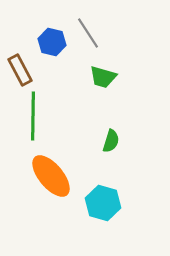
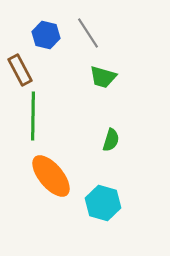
blue hexagon: moved 6 px left, 7 px up
green semicircle: moved 1 px up
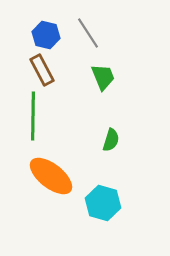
brown rectangle: moved 22 px right
green trapezoid: rotated 128 degrees counterclockwise
orange ellipse: rotated 12 degrees counterclockwise
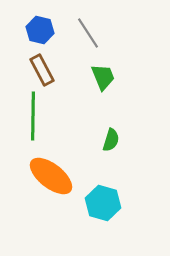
blue hexagon: moved 6 px left, 5 px up
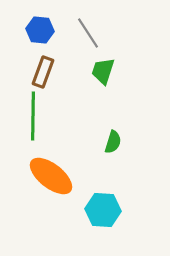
blue hexagon: rotated 8 degrees counterclockwise
brown rectangle: moved 1 px right, 2 px down; rotated 48 degrees clockwise
green trapezoid: moved 6 px up; rotated 140 degrees counterclockwise
green semicircle: moved 2 px right, 2 px down
cyan hexagon: moved 7 px down; rotated 12 degrees counterclockwise
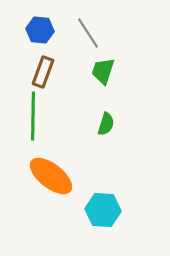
green semicircle: moved 7 px left, 18 px up
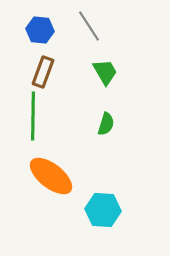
gray line: moved 1 px right, 7 px up
green trapezoid: moved 2 px right, 1 px down; rotated 132 degrees clockwise
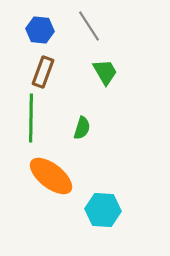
green line: moved 2 px left, 2 px down
green semicircle: moved 24 px left, 4 px down
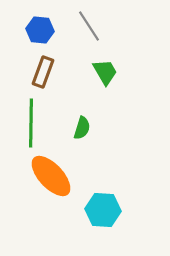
green line: moved 5 px down
orange ellipse: rotated 9 degrees clockwise
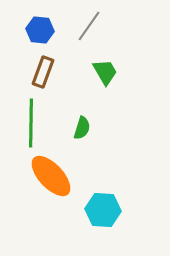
gray line: rotated 68 degrees clockwise
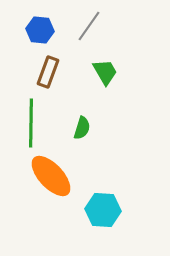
brown rectangle: moved 5 px right
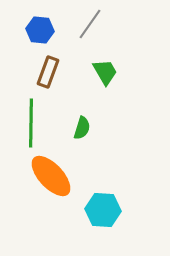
gray line: moved 1 px right, 2 px up
